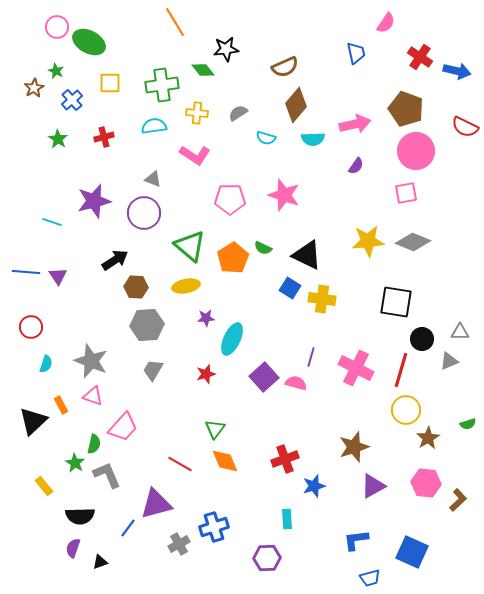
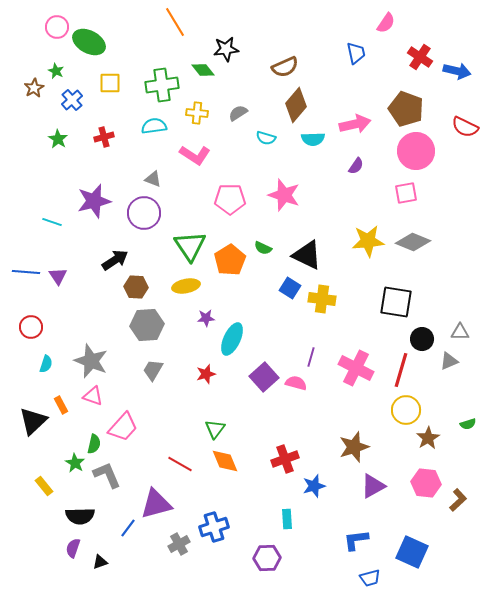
green triangle at (190, 246): rotated 16 degrees clockwise
orange pentagon at (233, 258): moved 3 px left, 2 px down
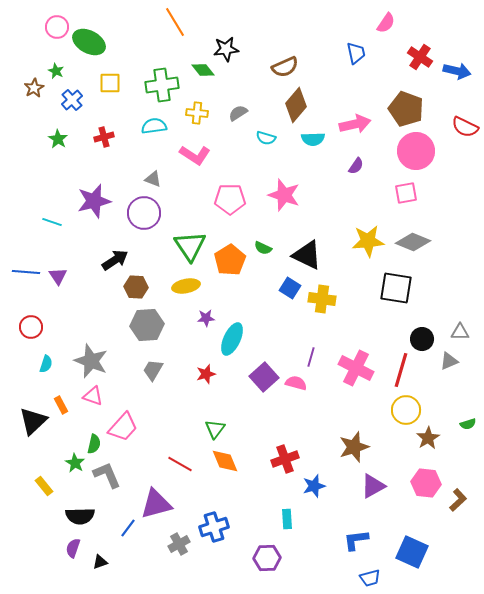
black square at (396, 302): moved 14 px up
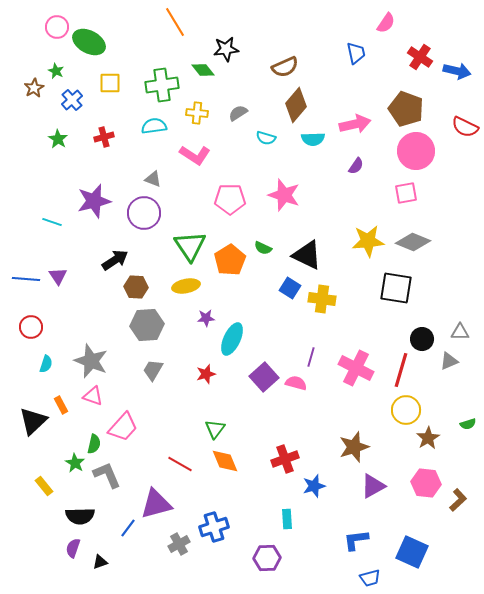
blue line at (26, 272): moved 7 px down
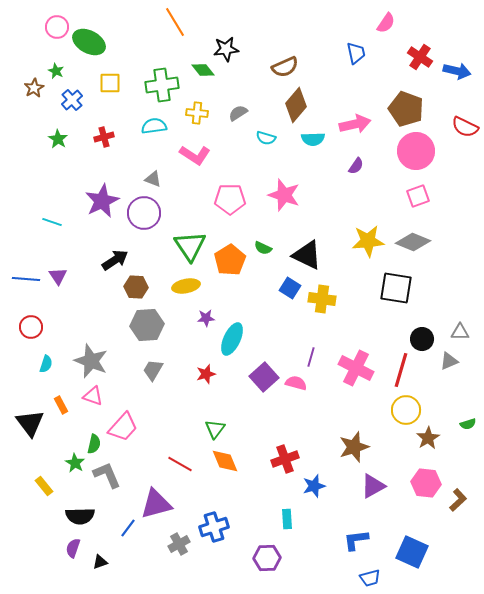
pink square at (406, 193): moved 12 px right, 3 px down; rotated 10 degrees counterclockwise
purple star at (94, 201): moved 8 px right; rotated 12 degrees counterclockwise
black triangle at (33, 421): moved 3 px left, 2 px down; rotated 24 degrees counterclockwise
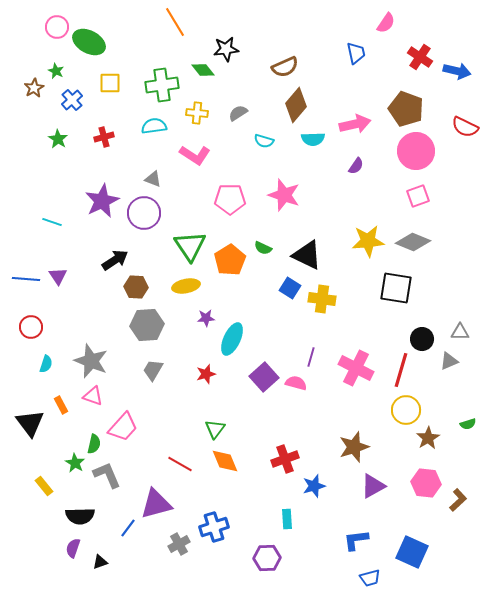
cyan semicircle at (266, 138): moved 2 px left, 3 px down
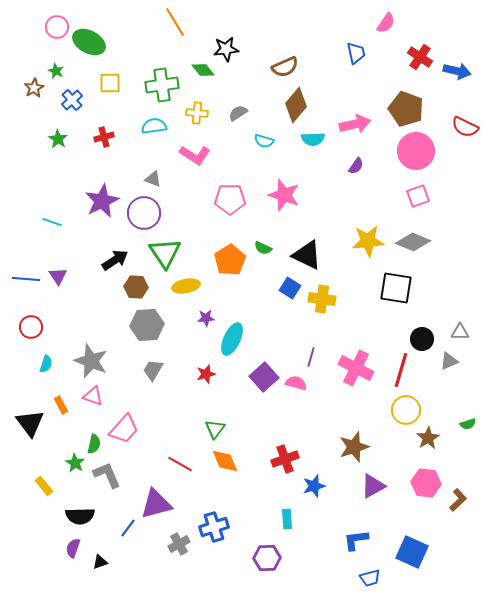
green triangle at (190, 246): moved 25 px left, 7 px down
pink trapezoid at (123, 427): moved 1 px right, 2 px down
